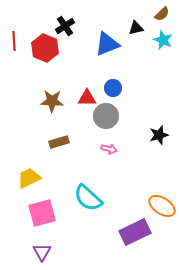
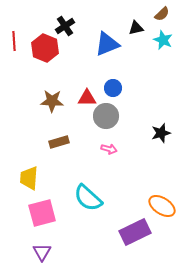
black star: moved 2 px right, 2 px up
yellow trapezoid: rotated 60 degrees counterclockwise
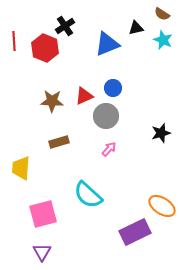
brown semicircle: rotated 77 degrees clockwise
red triangle: moved 3 px left, 2 px up; rotated 24 degrees counterclockwise
pink arrow: rotated 63 degrees counterclockwise
yellow trapezoid: moved 8 px left, 10 px up
cyan semicircle: moved 3 px up
pink square: moved 1 px right, 1 px down
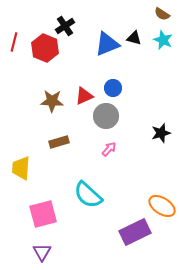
black triangle: moved 2 px left, 10 px down; rotated 28 degrees clockwise
red line: moved 1 px down; rotated 18 degrees clockwise
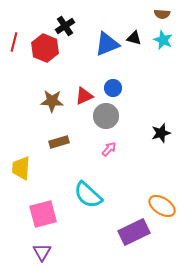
brown semicircle: rotated 28 degrees counterclockwise
purple rectangle: moved 1 px left
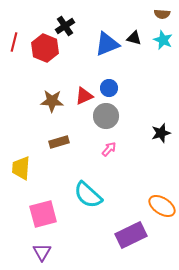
blue circle: moved 4 px left
purple rectangle: moved 3 px left, 3 px down
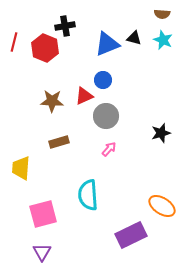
black cross: rotated 24 degrees clockwise
blue circle: moved 6 px left, 8 px up
cyan semicircle: rotated 44 degrees clockwise
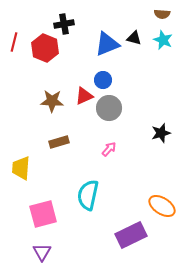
black cross: moved 1 px left, 2 px up
gray circle: moved 3 px right, 8 px up
cyan semicircle: rotated 16 degrees clockwise
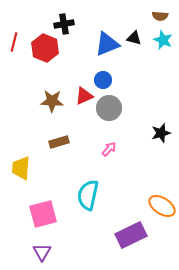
brown semicircle: moved 2 px left, 2 px down
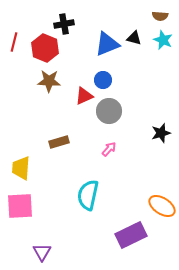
brown star: moved 3 px left, 20 px up
gray circle: moved 3 px down
pink square: moved 23 px left, 8 px up; rotated 12 degrees clockwise
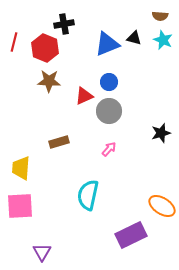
blue circle: moved 6 px right, 2 px down
